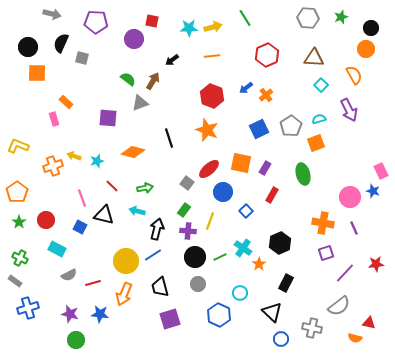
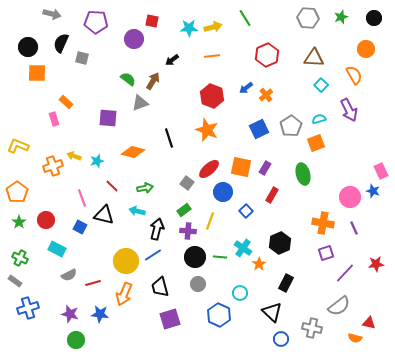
black circle at (371, 28): moved 3 px right, 10 px up
orange square at (241, 163): moved 4 px down
green rectangle at (184, 210): rotated 16 degrees clockwise
green line at (220, 257): rotated 32 degrees clockwise
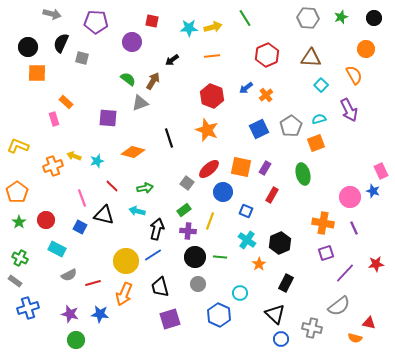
purple circle at (134, 39): moved 2 px left, 3 px down
brown triangle at (314, 58): moved 3 px left
blue square at (246, 211): rotated 24 degrees counterclockwise
cyan cross at (243, 248): moved 4 px right, 8 px up
black triangle at (272, 312): moved 3 px right, 2 px down
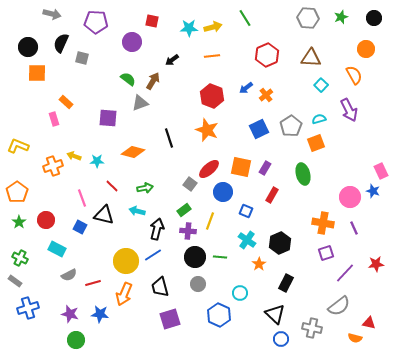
cyan star at (97, 161): rotated 16 degrees clockwise
gray square at (187, 183): moved 3 px right, 1 px down
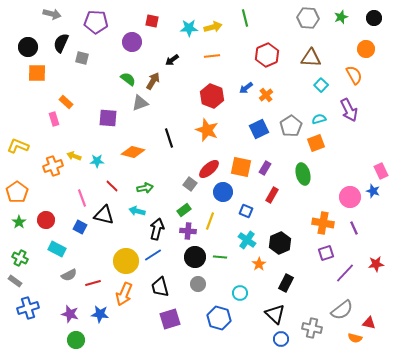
green line at (245, 18): rotated 18 degrees clockwise
gray semicircle at (339, 306): moved 3 px right, 4 px down
blue hexagon at (219, 315): moved 3 px down; rotated 10 degrees counterclockwise
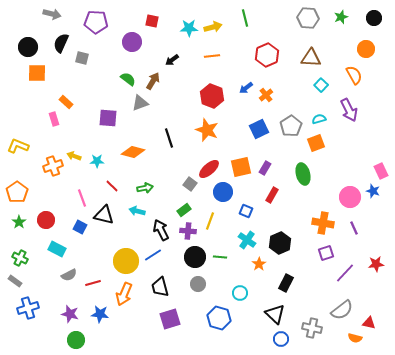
orange square at (241, 167): rotated 25 degrees counterclockwise
black arrow at (157, 229): moved 4 px right, 1 px down; rotated 40 degrees counterclockwise
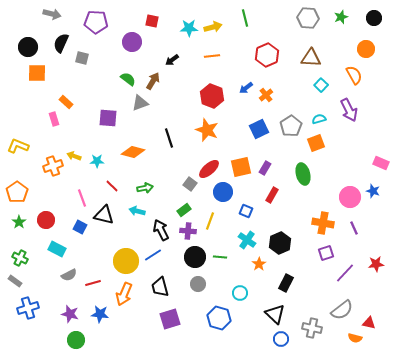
pink rectangle at (381, 171): moved 8 px up; rotated 42 degrees counterclockwise
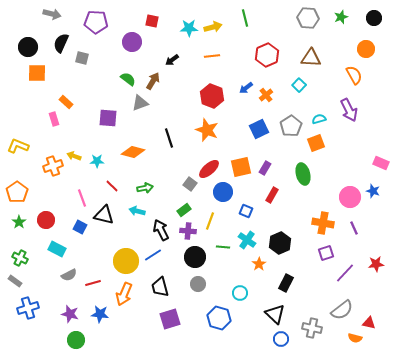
cyan square at (321, 85): moved 22 px left
green line at (220, 257): moved 3 px right, 10 px up
